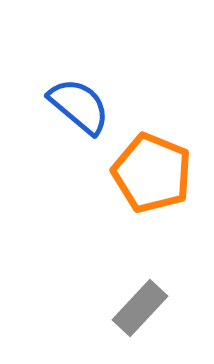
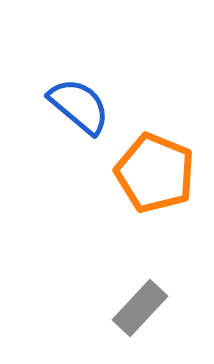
orange pentagon: moved 3 px right
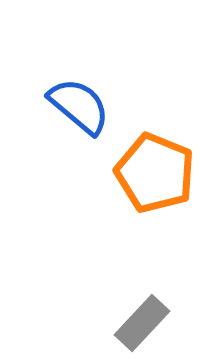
gray rectangle: moved 2 px right, 15 px down
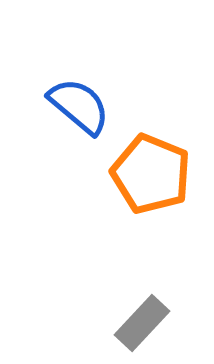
orange pentagon: moved 4 px left, 1 px down
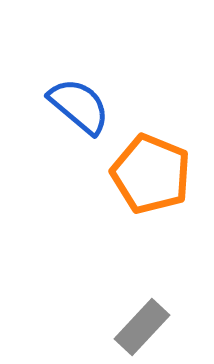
gray rectangle: moved 4 px down
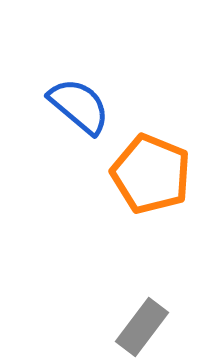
gray rectangle: rotated 6 degrees counterclockwise
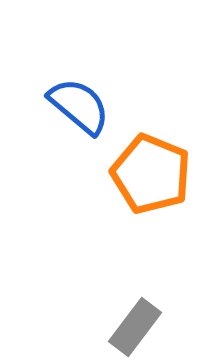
gray rectangle: moved 7 px left
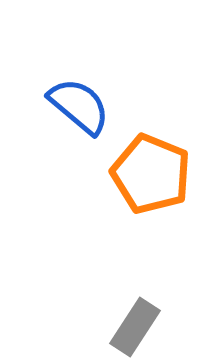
gray rectangle: rotated 4 degrees counterclockwise
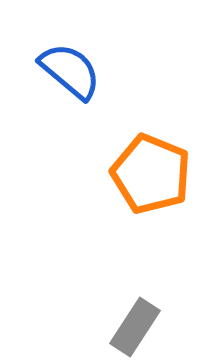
blue semicircle: moved 9 px left, 35 px up
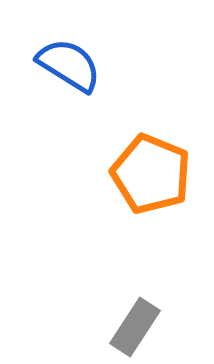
blue semicircle: moved 1 px left, 6 px up; rotated 8 degrees counterclockwise
